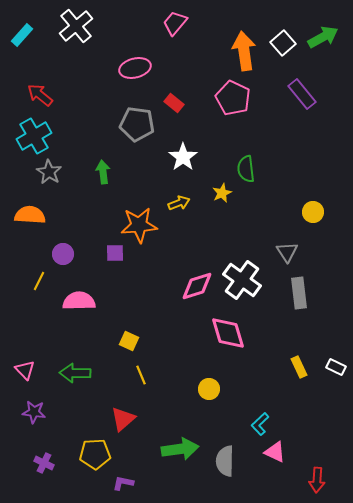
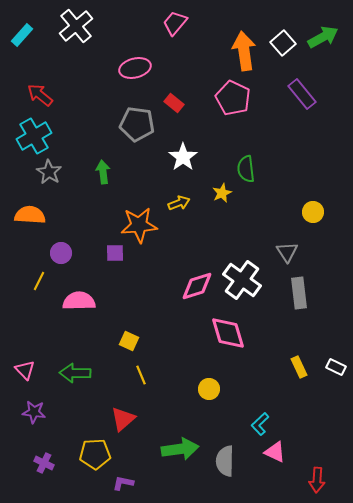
purple circle at (63, 254): moved 2 px left, 1 px up
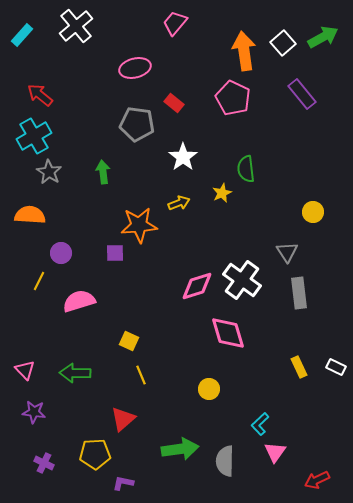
pink semicircle at (79, 301): rotated 16 degrees counterclockwise
pink triangle at (275, 452): rotated 40 degrees clockwise
red arrow at (317, 480): rotated 60 degrees clockwise
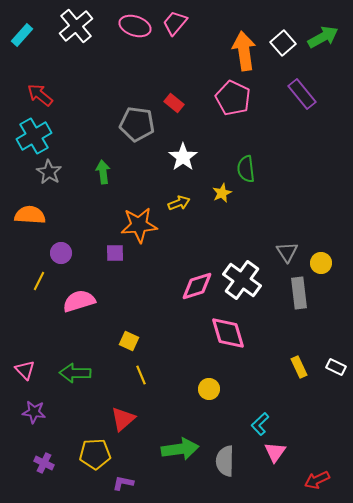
pink ellipse at (135, 68): moved 42 px up; rotated 32 degrees clockwise
yellow circle at (313, 212): moved 8 px right, 51 px down
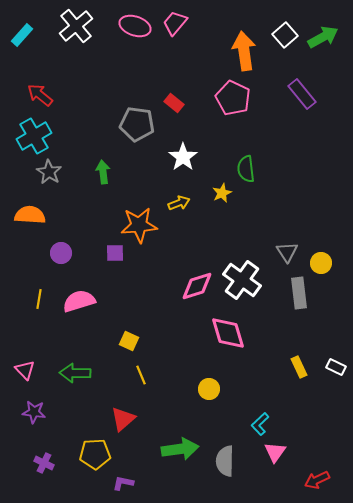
white square at (283, 43): moved 2 px right, 8 px up
yellow line at (39, 281): moved 18 px down; rotated 18 degrees counterclockwise
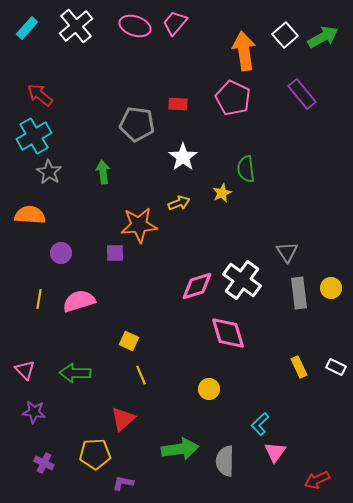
cyan rectangle at (22, 35): moved 5 px right, 7 px up
red rectangle at (174, 103): moved 4 px right, 1 px down; rotated 36 degrees counterclockwise
yellow circle at (321, 263): moved 10 px right, 25 px down
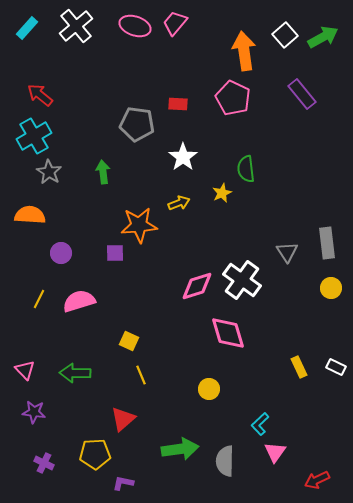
gray rectangle at (299, 293): moved 28 px right, 50 px up
yellow line at (39, 299): rotated 18 degrees clockwise
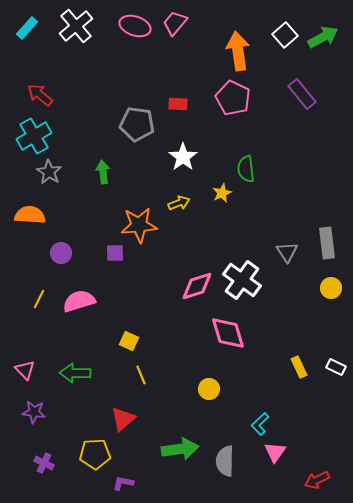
orange arrow at (244, 51): moved 6 px left
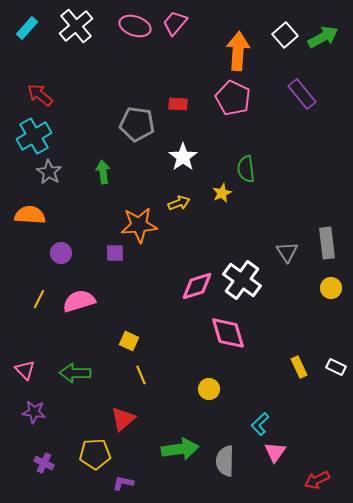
orange arrow at (238, 51): rotated 12 degrees clockwise
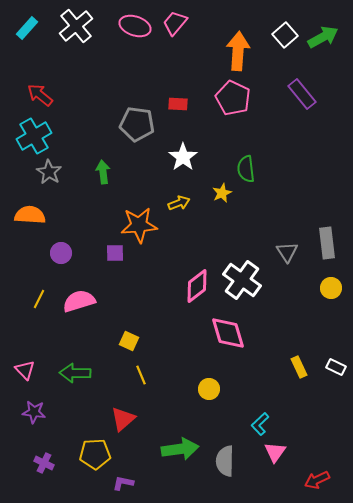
pink diamond at (197, 286): rotated 20 degrees counterclockwise
